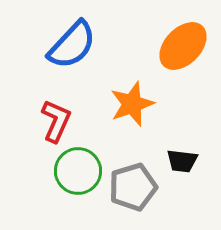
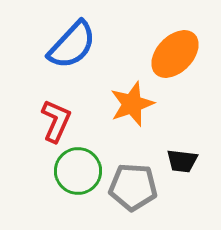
orange ellipse: moved 8 px left, 8 px down
gray pentagon: rotated 21 degrees clockwise
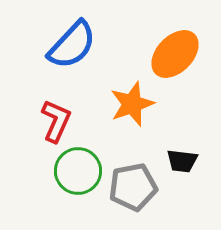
gray pentagon: rotated 15 degrees counterclockwise
